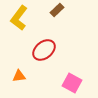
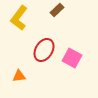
red ellipse: rotated 20 degrees counterclockwise
pink square: moved 25 px up
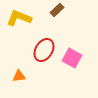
yellow L-shape: rotated 75 degrees clockwise
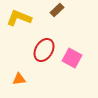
orange triangle: moved 3 px down
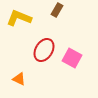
brown rectangle: rotated 16 degrees counterclockwise
orange triangle: rotated 32 degrees clockwise
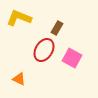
brown rectangle: moved 18 px down
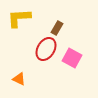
yellow L-shape: rotated 25 degrees counterclockwise
red ellipse: moved 2 px right, 1 px up
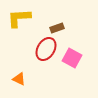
brown rectangle: rotated 40 degrees clockwise
